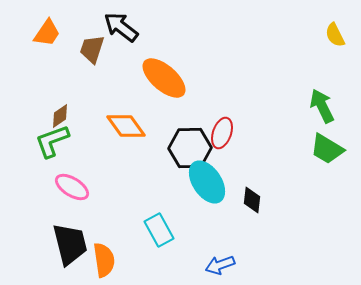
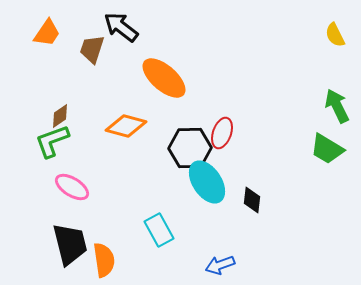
green arrow: moved 15 px right
orange diamond: rotated 39 degrees counterclockwise
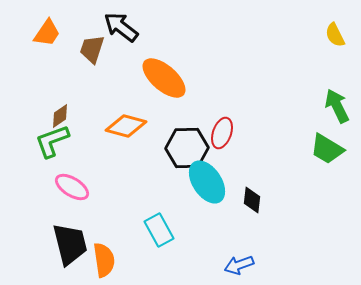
black hexagon: moved 3 px left
blue arrow: moved 19 px right
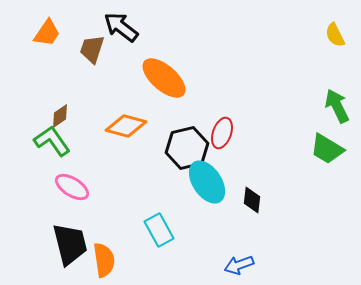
green L-shape: rotated 75 degrees clockwise
black hexagon: rotated 12 degrees counterclockwise
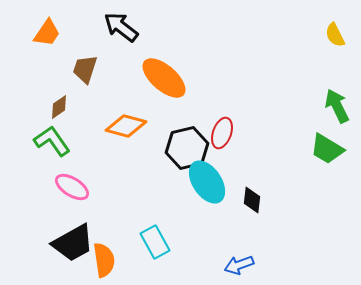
brown trapezoid: moved 7 px left, 20 px down
brown diamond: moved 1 px left, 9 px up
cyan rectangle: moved 4 px left, 12 px down
black trapezoid: moved 3 px right, 1 px up; rotated 75 degrees clockwise
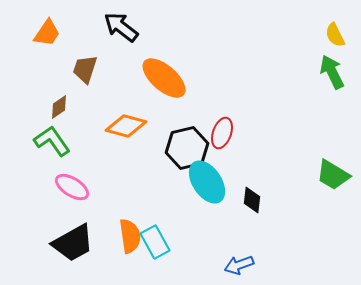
green arrow: moved 5 px left, 34 px up
green trapezoid: moved 6 px right, 26 px down
orange semicircle: moved 26 px right, 24 px up
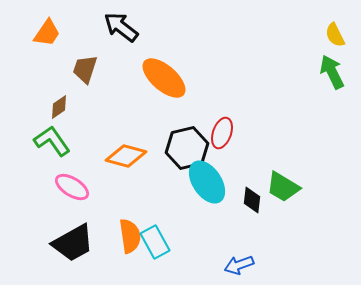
orange diamond: moved 30 px down
green trapezoid: moved 50 px left, 12 px down
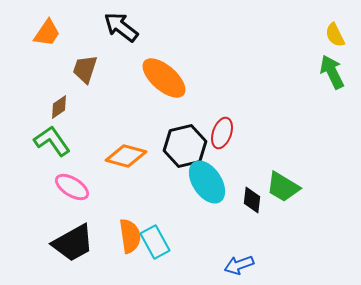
black hexagon: moved 2 px left, 2 px up
